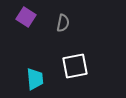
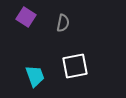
cyan trapezoid: moved 3 px up; rotated 15 degrees counterclockwise
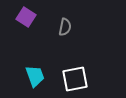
gray semicircle: moved 2 px right, 4 px down
white square: moved 13 px down
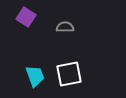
gray semicircle: rotated 102 degrees counterclockwise
white square: moved 6 px left, 5 px up
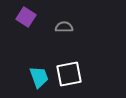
gray semicircle: moved 1 px left
cyan trapezoid: moved 4 px right, 1 px down
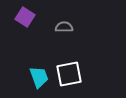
purple square: moved 1 px left
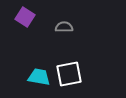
cyan trapezoid: rotated 60 degrees counterclockwise
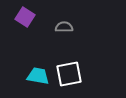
cyan trapezoid: moved 1 px left, 1 px up
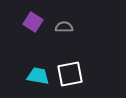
purple square: moved 8 px right, 5 px down
white square: moved 1 px right
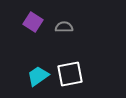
cyan trapezoid: rotated 45 degrees counterclockwise
